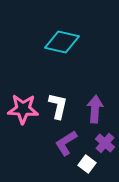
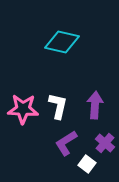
purple arrow: moved 4 px up
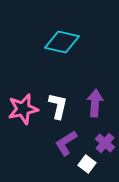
purple arrow: moved 2 px up
pink star: rotated 16 degrees counterclockwise
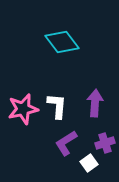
cyan diamond: rotated 40 degrees clockwise
white L-shape: moved 1 px left; rotated 8 degrees counterclockwise
purple cross: rotated 30 degrees clockwise
white square: moved 2 px right, 1 px up; rotated 18 degrees clockwise
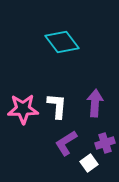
pink star: rotated 12 degrees clockwise
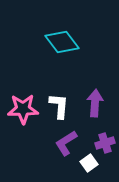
white L-shape: moved 2 px right
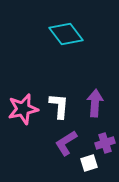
cyan diamond: moved 4 px right, 8 px up
pink star: rotated 12 degrees counterclockwise
white square: rotated 18 degrees clockwise
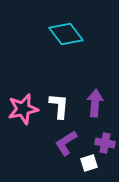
purple cross: rotated 30 degrees clockwise
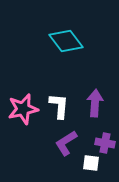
cyan diamond: moved 7 px down
white square: moved 2 px right; rotated 24 degrees clockwise
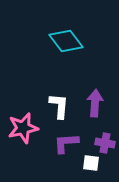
pink star: moved 19 px down
purple L-shape: rotated 28 degrees clockwise
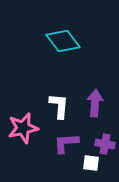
cyan diamond: moved 3 px left
purple cross: moved 1 px down
